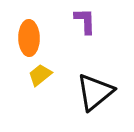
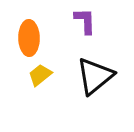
black triangle: moved 16 px up
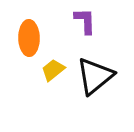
yellow trapezoid: moved 13 px right, 5 px up
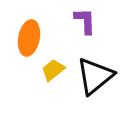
orange ellipse: rotated 12 degrees clockwise
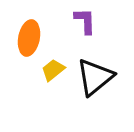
black triangle: moved 1 px down
